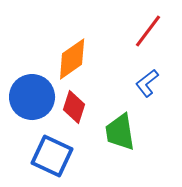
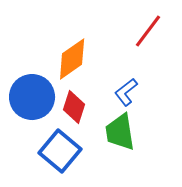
blue L-shape: moved 21 px left, 9 px down
blue square: moved 8 px right, 5 px up; rotated 15 degrees clockwise
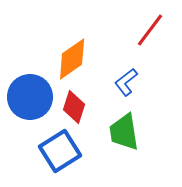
red line: moved 2 px right, 1 px up
blue L-shape: moved 10 px up
blue circle: moved 2 px left
green trapezoid: moved 4 px right
blue square: rotated 18 degrees clockwise
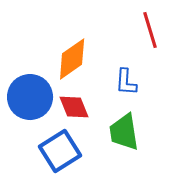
red line: rotated 54 degrees counterclockwise
blue L-shape: rotated 48 degrees counterclockwise
red diamond: rotated 40 degrees counterclockwise
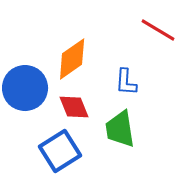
red line: moved 8 px right; rotated 42 degrees counterclockwise
blue circle: moved 5 px left, 9 px up
green trapezoid: moved 4 px left, 3 px up
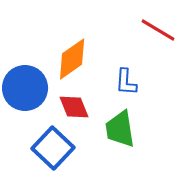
blue square: moved 7 px left, 3 px up; rotated 15 degrees counterclockwise
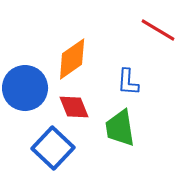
blue L-shape: moved 2 px right
green trapezoid: moved 1 px up
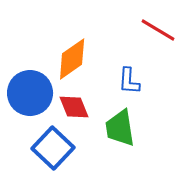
blue L-shape: moved 1 px right, 1 px up
blue circle: moved 5 px right, 5 px down
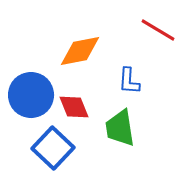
orange diamond: moved 8 px right, 8 px up; rotated 24 degrees clockwise
blue circle: moved 1 px right, 2 px down
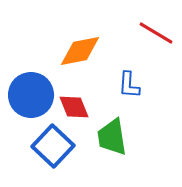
red line: moved 2 px left, 3 px down
blue L-shape: moved 4 px down
green trapezoid: moved 8 px left, 9 px down
blue square: moved 2 px up
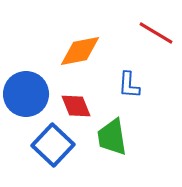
blue circle: moved 5 px left, 1 px up
red diamond: moved 2 px right, 1 px up
blue square: moved 1 px up
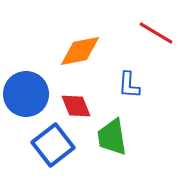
blue square: rotated 9 degrees clockwise
